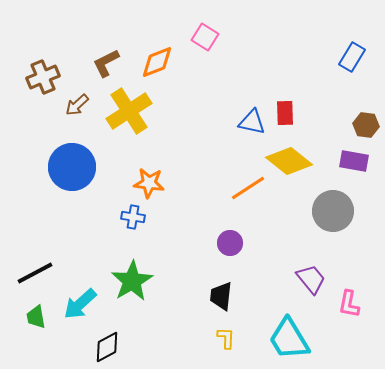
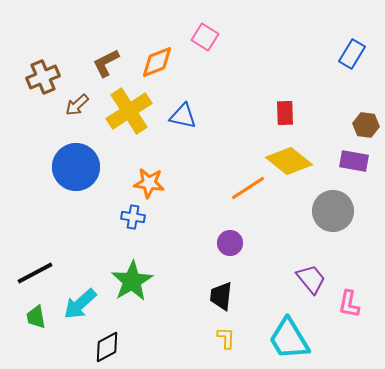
blue rectangle: moved 3 px up
blue triangle: moved 69 px left, 6 px up
blue circle: moved 4 px right
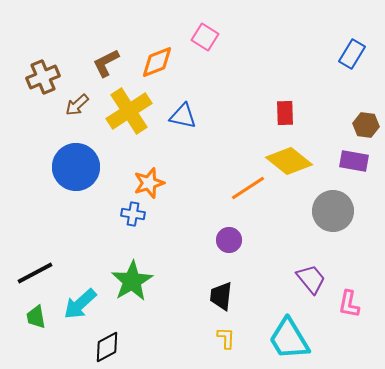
orange star: rotated 24 degrees counterclockwise
blue cross: moved 3 px up
purple circle: moved 1 px left, 3 px up
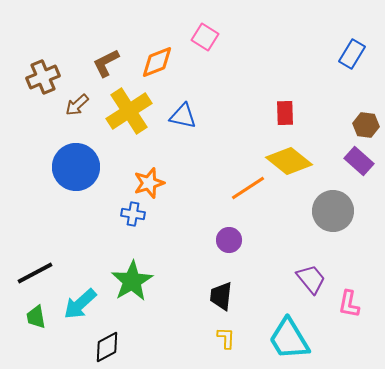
purple rectangle: moved 5 px right; rotated 32 degrees clockwise
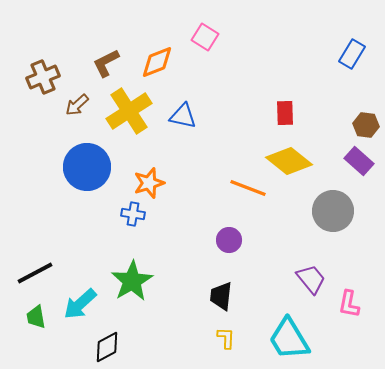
blue circle: moved 11 px right
orange line: rotated 54 degrees clockwise
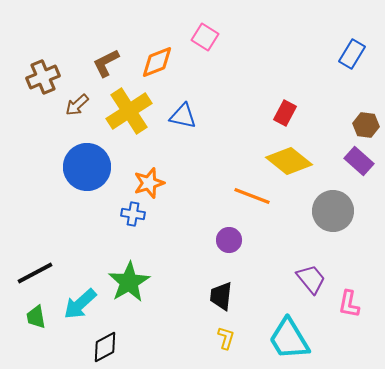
red rectangle: rotated 30 degrees clockwise
orange line: moved 4 px right, 8 px down
green star: moved 3 px left, 1 px down
yellow L-shape: rotated 15 degrees clockwise
black diamond: moved 2 px left
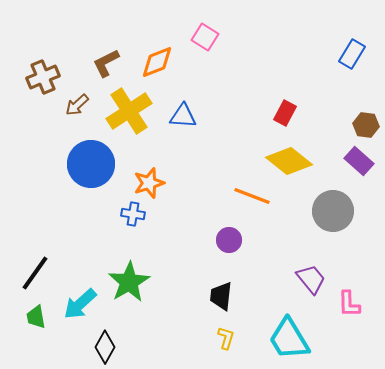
blue triangle: rotated 8 degrees counterclockwise
blue circle: moved 4 px right, 3 px up
black line: rotated 27 degrees counterclockwise
pink L-shape: rotated 12 degrees counterclockwise
black diamond: rotated 32 degrees counterclockwise
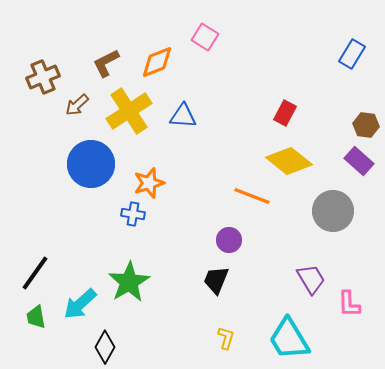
purple trapezoid: rotated 8 degrees clockwise
black trapezoid: moved 5 px left, 16 px up; rotated 16 degrees clockwise
